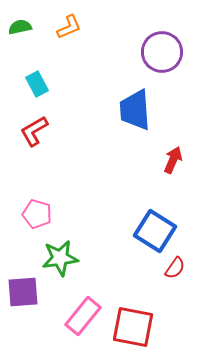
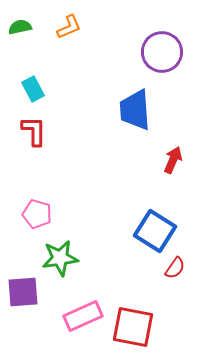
cyan rectangle: moved 4 px left, 5 px down
red L-shape: rotated 120 degrees clockwise
pink rectangle: rotated 27 degrees clockwise
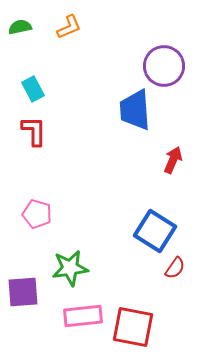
purple circle: moved 2 px right, 14 px down
green star: moved 10 px right, 10 px down
pink rectangle: rotated 18 degrees clockwise
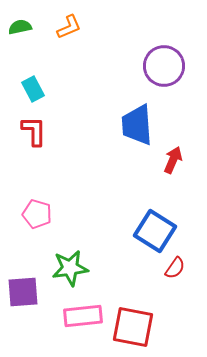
blue trapezoid: moved 2 px right, 15 px down
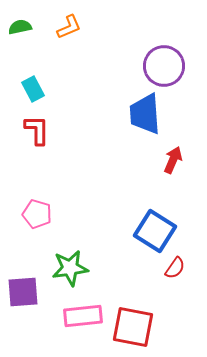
blue trapezoid: moved 8 px right, 11 px up
red L-shape: moved 3 px right, 1 px up
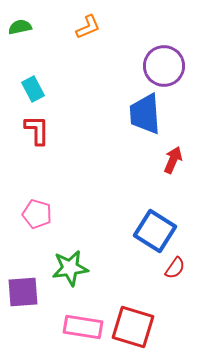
orange L-shape: moved 19 px right
pink rectangle: moved 11 px down; rotated 15 degrees clockwise
red square: rotated 6 degrees clockwise
